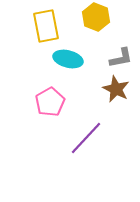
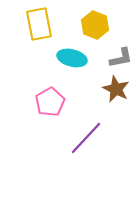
yellow hexagon: moved 1 px left, 8 px down
yellow rectangle: moved 7 px left, 2 px up
cyan ellipse: moved 4 px right, 1 px up
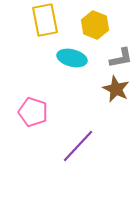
yellow rectangle: moved 6 px right, 4 px up
pink pentagon: moved 17 px left, 10 px down; rotated 24 degrees counterclockwise
purple line: moved 8 px left, 8 px down
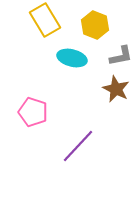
yellow rectangle: rotated 20 degrees counterclockwise
gray L-shape: moved 2 px up
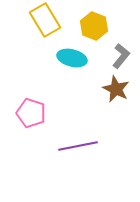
yellow hexagon: moved 1 px left, 1 px down
gray L-shape: rotated 40 degrees counterclockwise
pink pentagon: moved 2 px left, 1 px down
purple line: rotated 36 degrees clockwise
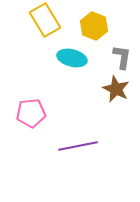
gray L-shape: moved 1 px right, 1 px down; rotated 30 degrees counterclockwise
pink pentagon: rotated 24 degrees counterclockwise
